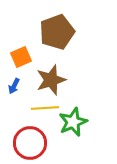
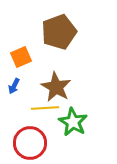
brown pentagon: moved 2 px right
brown star: moved 5 px right, 7 px down; rotated 24 degrees counterclockwise
green star: rotated 20 degrees counterclockwise
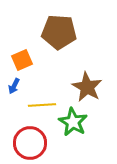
brown pentagon: rotated 24 degrees clockwise
orange square: moved 1 px right, 3 px down
brown star: moved 31 px right
yellow line: moved 3 px left, 3 px up
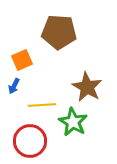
red circle: moved 2 px up
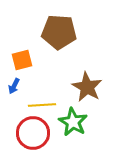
orange square: rotated 10 degrees clockwise
red circle: moved 3 px right, 8 px up
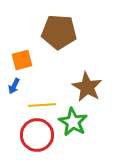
red circle: moved 4 px right, 2 px down
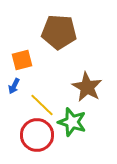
yellow line: rotated 48 degrees clockwise
green star: moved 1 px left; rotated 12 degrees counterclockwise
